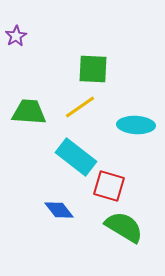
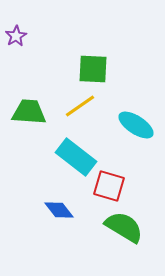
yellow line: moved 1 px up
cyan ellipse: rotated 30 degrees clockwise
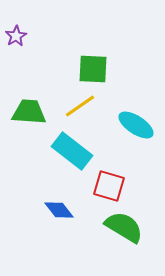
cyan rectangle: moved 4 px left, 6 px up
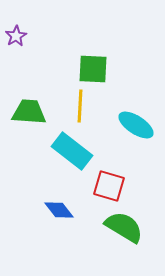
yellow line: rotated 52 degrees counterclockwise
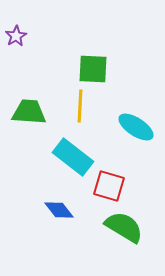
cyan ellipse: moved 2 px down
cyan rectangle: moved 1 px right, 6 px down
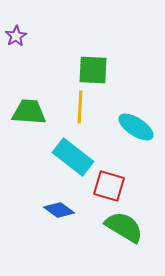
green square: moved 1 px down
yellow line: moved 1 px down
blue diamond: rotated 16 degrees counterclockwise
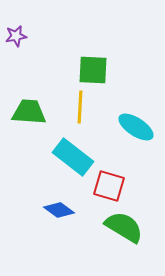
purple star: rotated 20 degrees clockwise
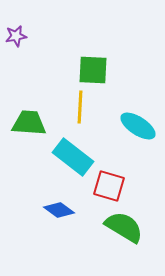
green trapezoid: moved 11 px down
cyan ellipse: moved 2 px right, 1 px up
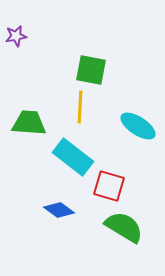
green square: moved 2 px left; rotated 8 degrees clockwise
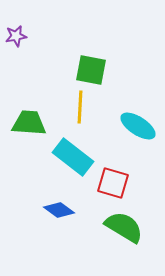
red square: moved 4 px right, 3 px up
